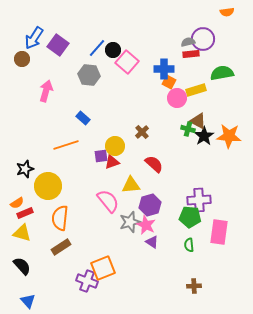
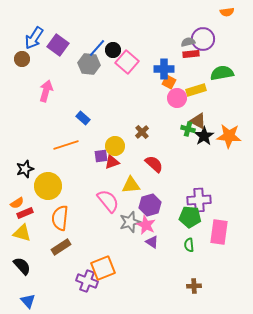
gray hexagon at (89, 75): moved 11 px up
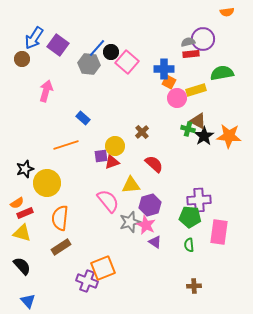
black circle at (113, 50): moved 2 px left, 2 px down
yellow circle at (48, 186): moved 1 px left, 3 px up
purple triangle at (152, 242): moved 3 px right
